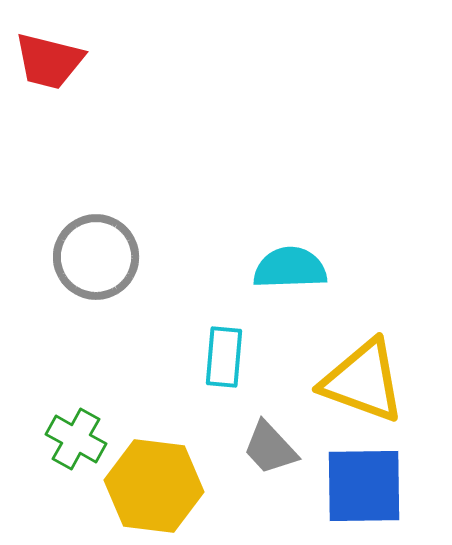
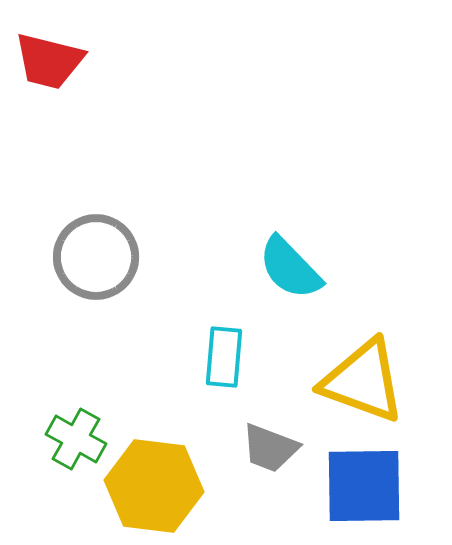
cyan semicircle: rotated 132 degrees counterclockwise
gray trapezoid: rotated 26 degrees counterclockwise
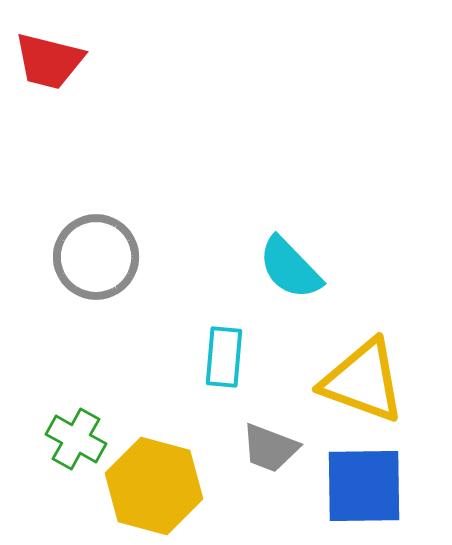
yellow hexagon: rotated 8 degrees clockwise
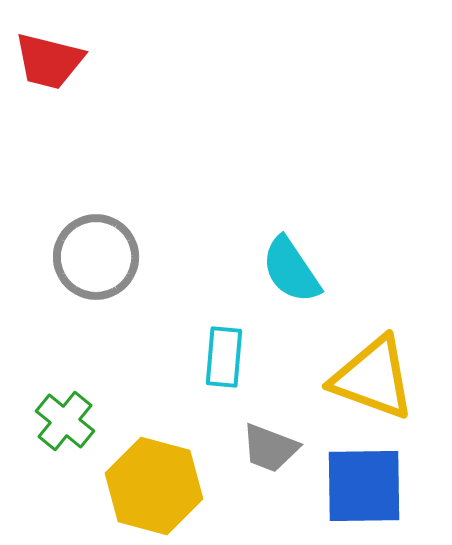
cyan semicircle: moved 1 px right, 2 px down; rotated 10 degrees clockwise
yellow triangle: moved 10 px right, 3 px up
green cross: moved 11 px left, 18 px up; rotated 10 degrees clockwise
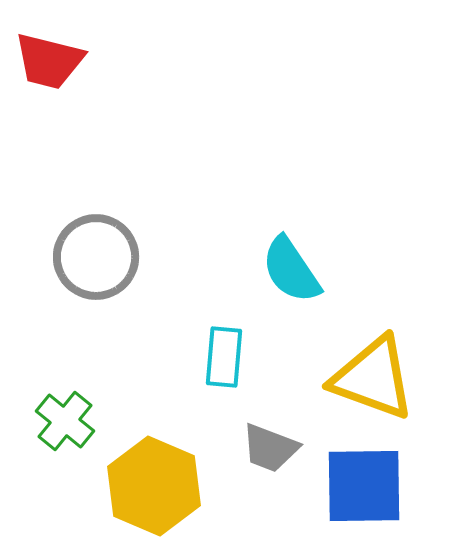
yellow hexagon: rotated 8 degrees clockwise
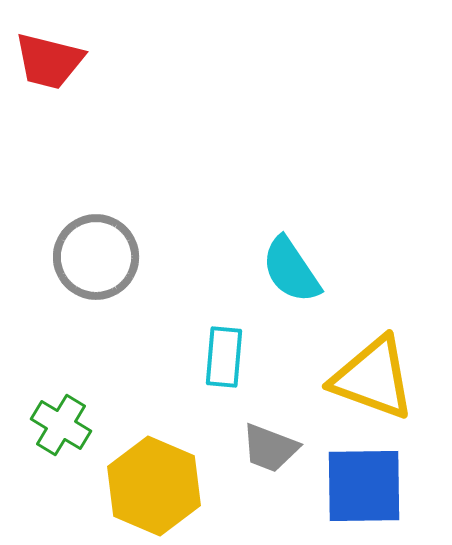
green cross: moved 4 px left, 4 px down; rotated 8 degrees counterclockwise
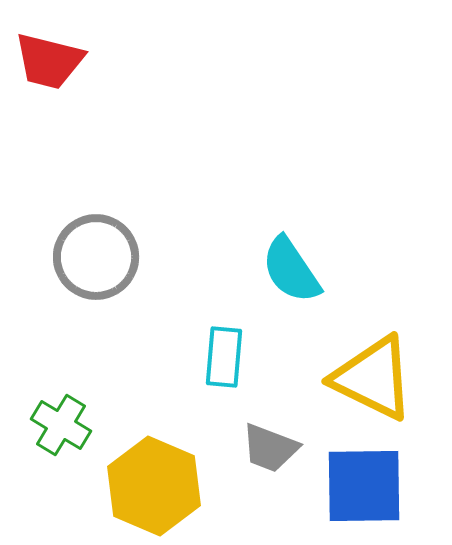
yellow triangle: rotated 6 degrees clockwise
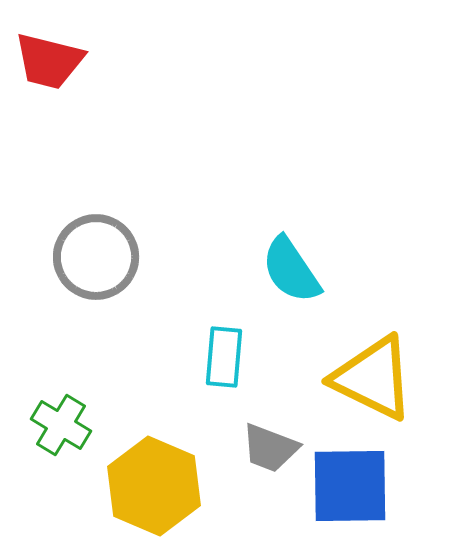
blue square: moved 14 px left
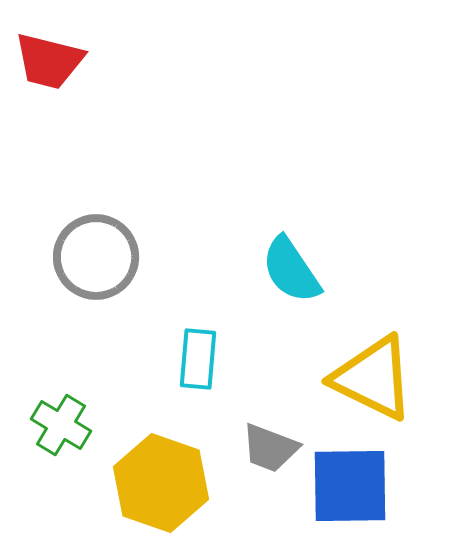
cyan rectangle: moved 26 px left, 2 px down
yellow hexagon: moved 7 px right, 3 px up; rotated 4 degrees counterclockwise
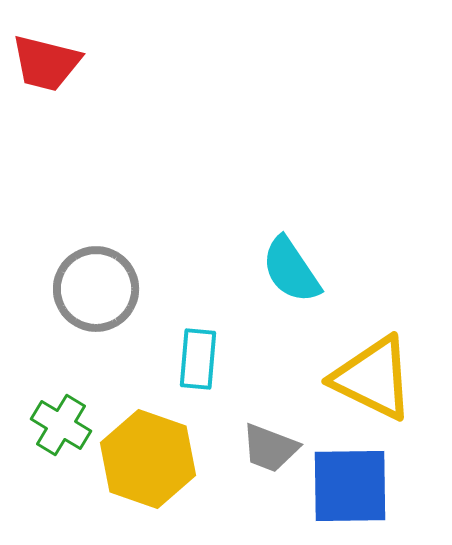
red trapezoid: moved 3 px left, 2 px down
gray circle: moved 32 px down
yellow hexagon: moved 13 px left, 24 px up
